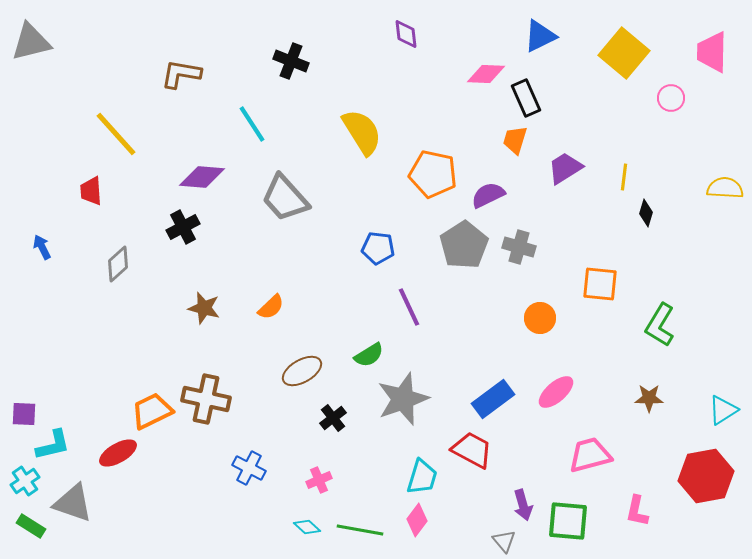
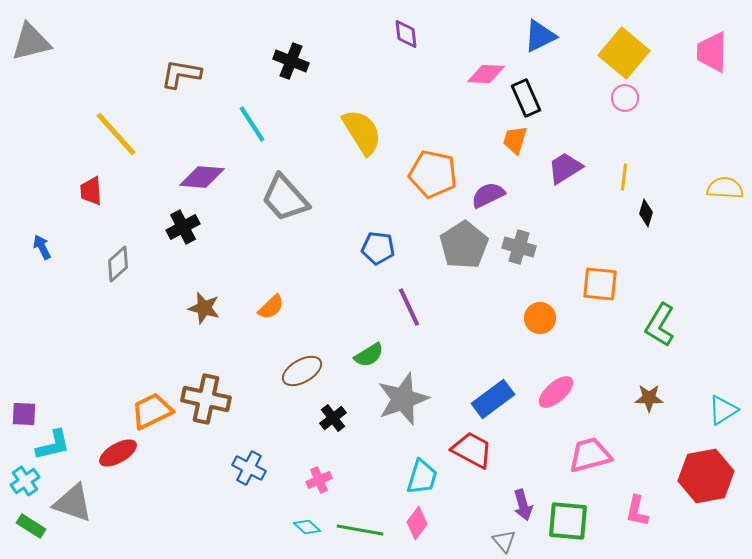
pink circle at (671, 98): moved 46 px left
pink diamond at (417, 520): moved 3 px down
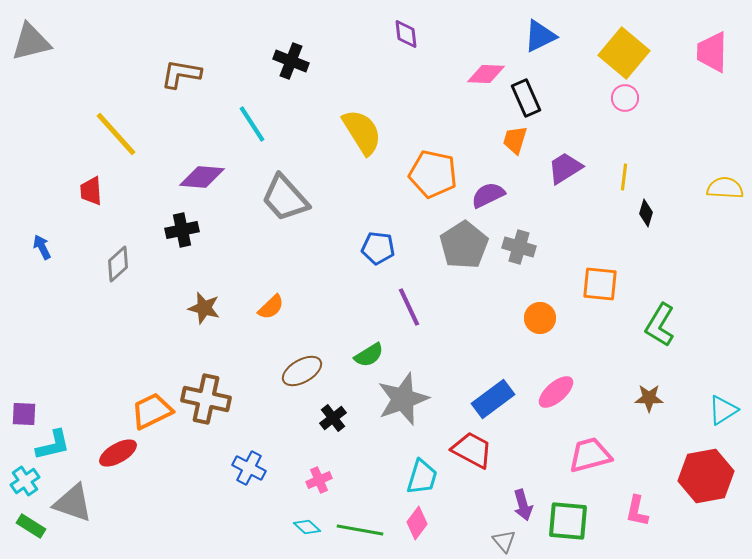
black cross at (183, 227): moved 1 px left, 3 px down; rotated 16 degrees clockwise
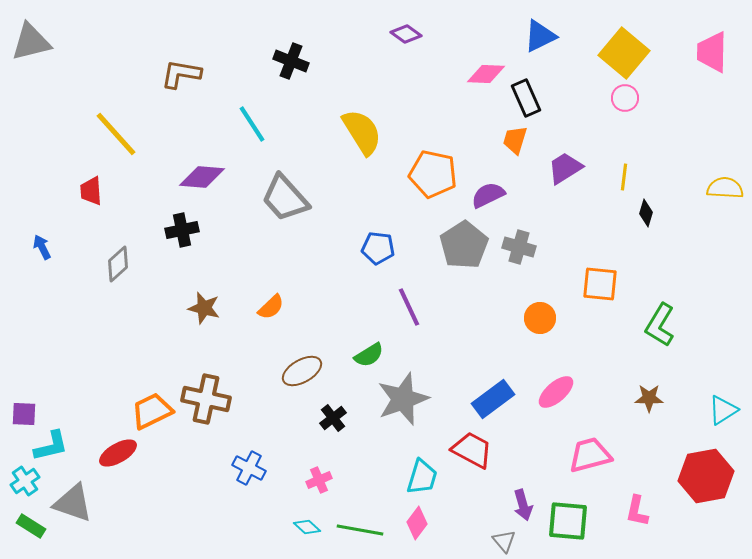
purple diamond at (406, 34): rotated 48 degrees counterclockwise
cyan L-shape at (53, 445): moved 2 px left, 1 px down
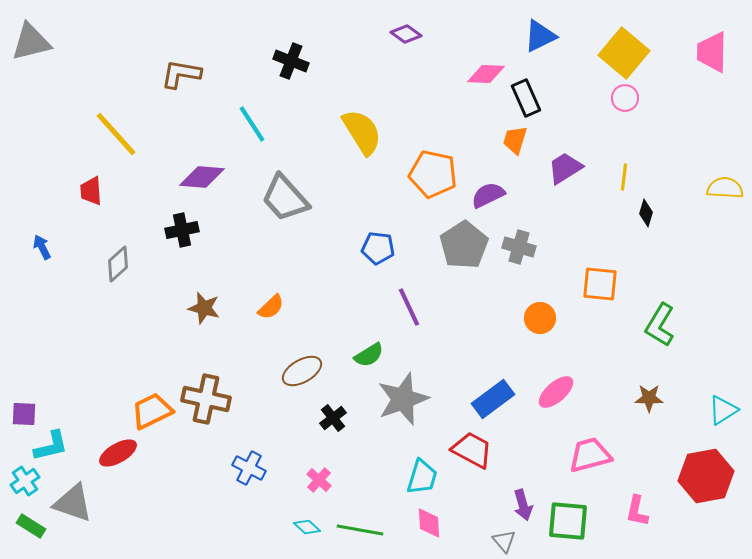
pink cross at (319, 480): rotated 25 degrees counterclockwise
pink diamond at (417, 523): moved 12 px right; rotated 40 degrees counterclockwise
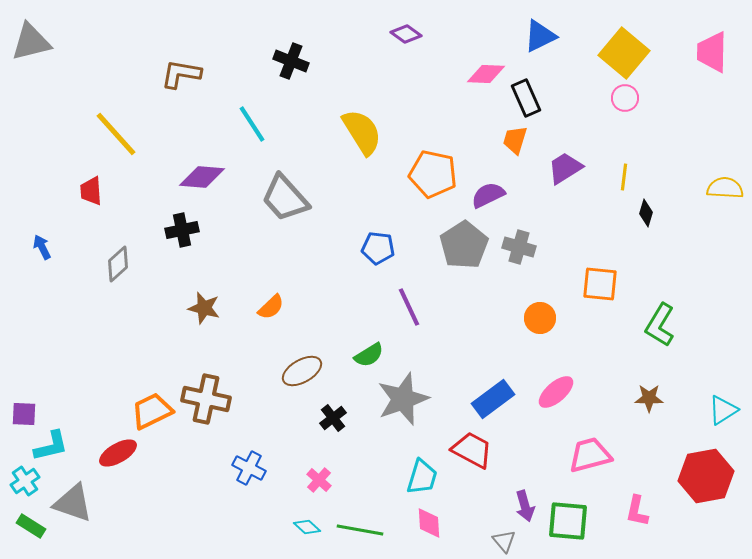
purple arrow at (523, 505): moved 2 px right, 1 px down
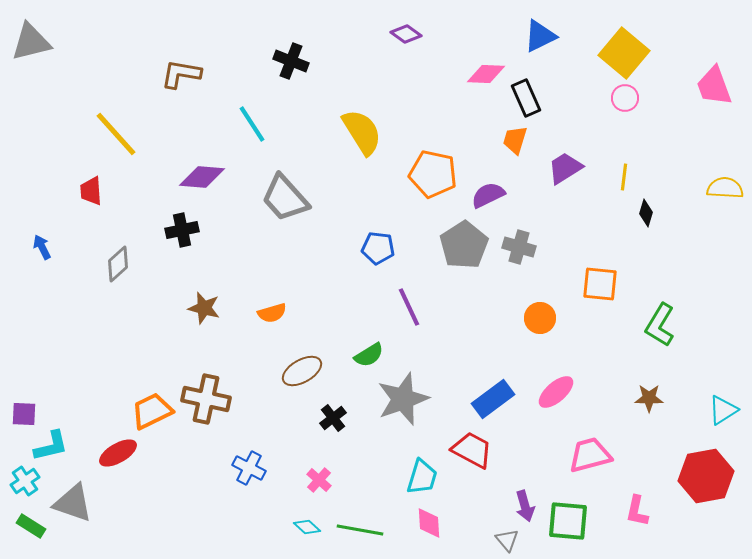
pink trapezoid at (712, 52): moved 2 px right, 34 px down; rotated 21 degrees counterclockwise
orange semicircle at (271, 307): moved 1 px right, 6 px down; rotated 28 degrees clockwise
gray triangle at (504, 541): moved 3 px right, 1 px up
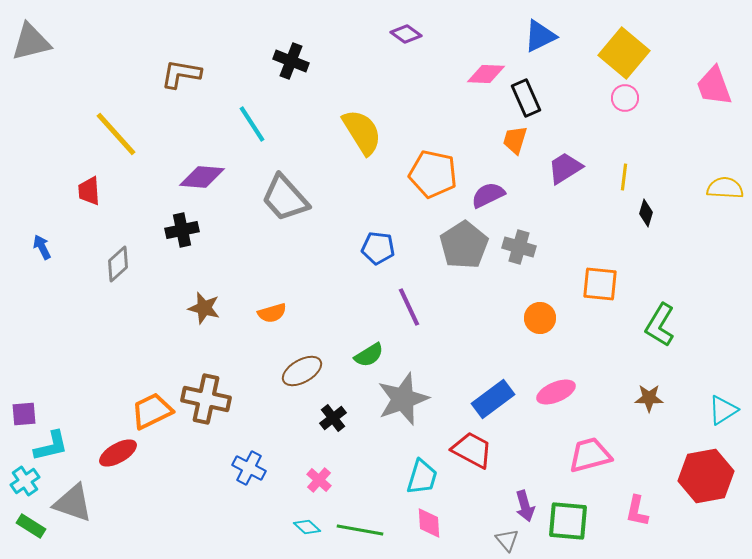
red trapezoid at (91, 191): moved 2 px left
pink ellipse at (556, 392): rotated 18 degrees clockwise
purple square at (24, 414): rotated 8 degrees counterclockwise
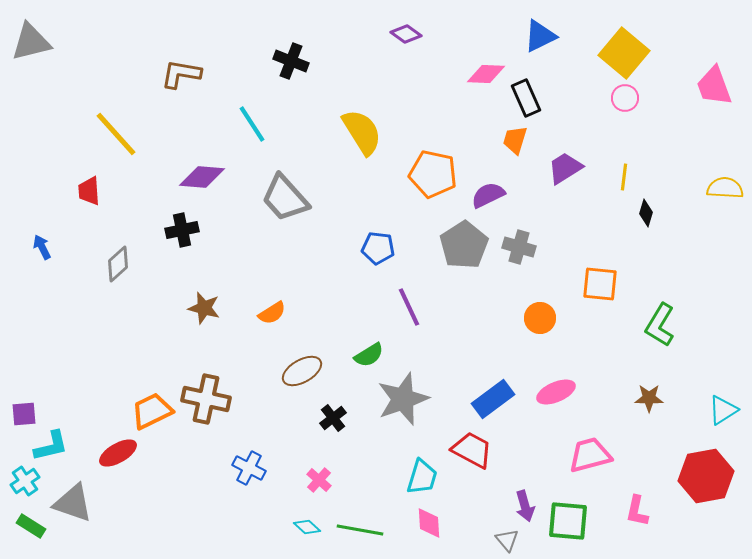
orange semicircle at (272, 313): rotated 16 degrees counterclockwise
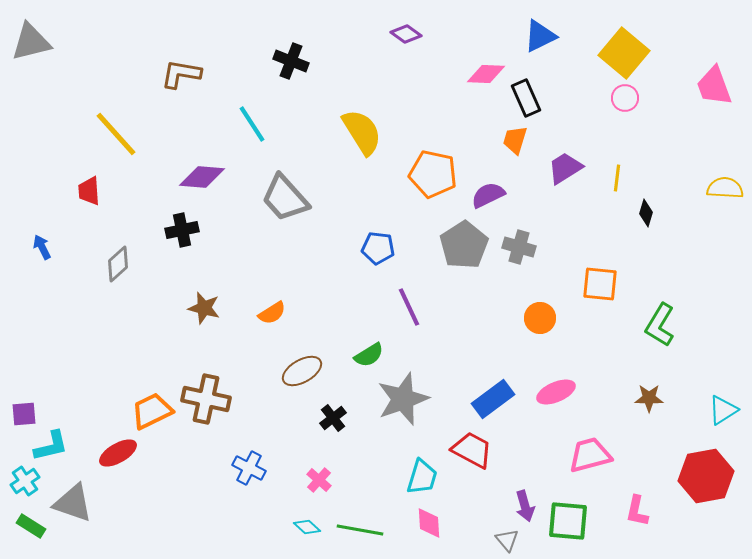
yellow line at (624, 177): moved 7 px left, 1 px down
